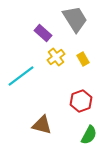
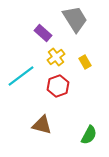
yellow rectangle: moved 2 px right, 3 px down
red hexagon: moved 23 px left, 15 px up
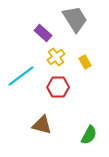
red hexagon: moved 1 px down; rotated 20 degrees clockwise
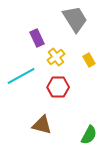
purple rectangle: moved 6 px left, 5 px down; rotated 24 degrees clockwise
yellow rectangle: moved 4 px right, 2 px up
cyan line: rotated 8 degrees clockwise
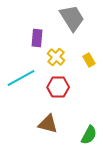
gray trapezoid: moved 3 px left, 1 px up
purple rectangle: rotated 30 degrees clockwise
yellow cross: rotated 12 degrees counterclockwise
cyan line: moved 2 px down
brown triangle: moved 6 px right, 1 px up
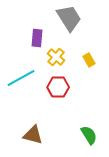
gray trapezoid: moved 3 px left
brown triangle: moved 15 px left, 11 px down
green semicircle: rotated 60 degrees counterclockwise
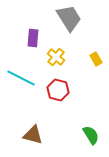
purple rectangle: moved 4 px left
yellow rectangle: moved 7 px right, 1 px up
cyan line: rotated 56 degrees clockwise
red hexagon: moved 3 px down; rotated 15 degrees clockwise
green semicircle: moved 2 px right
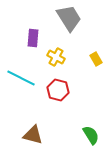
yellow cross: rotated 12 degrees counterclockwise
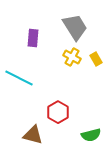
gray trapezoid: moved 6 px right, 9 px down
yellow cross: moved 16 px right
cyan line: moved 2 px left
red hexagon: moved 22 px down; rotated 15 degrees clockwise
green semicircle: rotated 108 degrees clockwise
